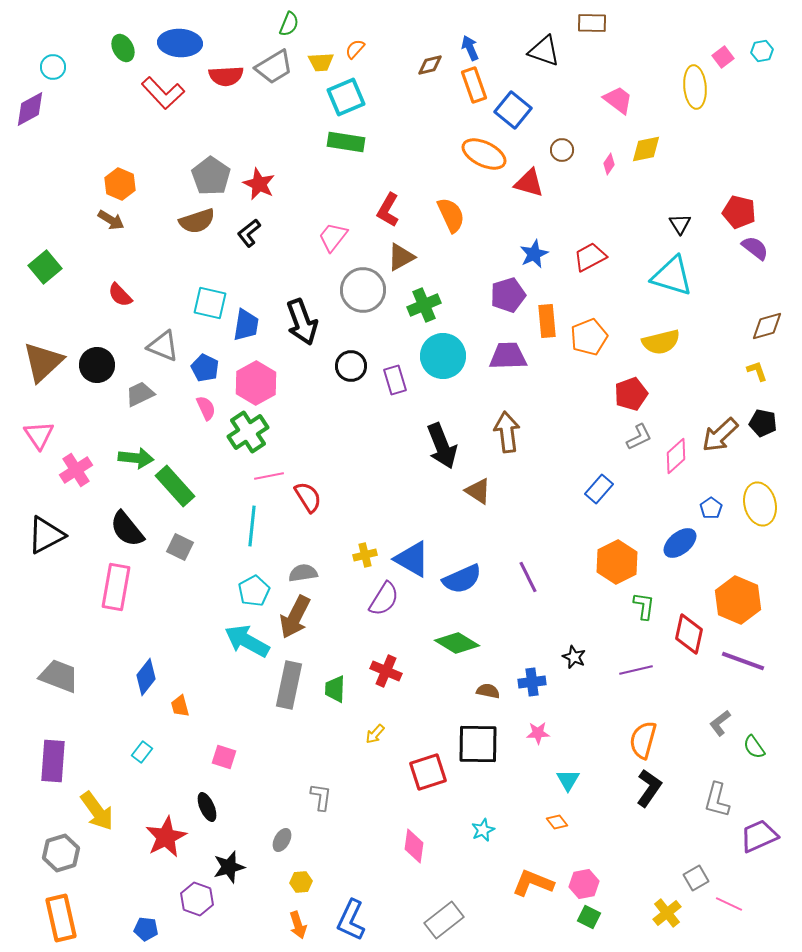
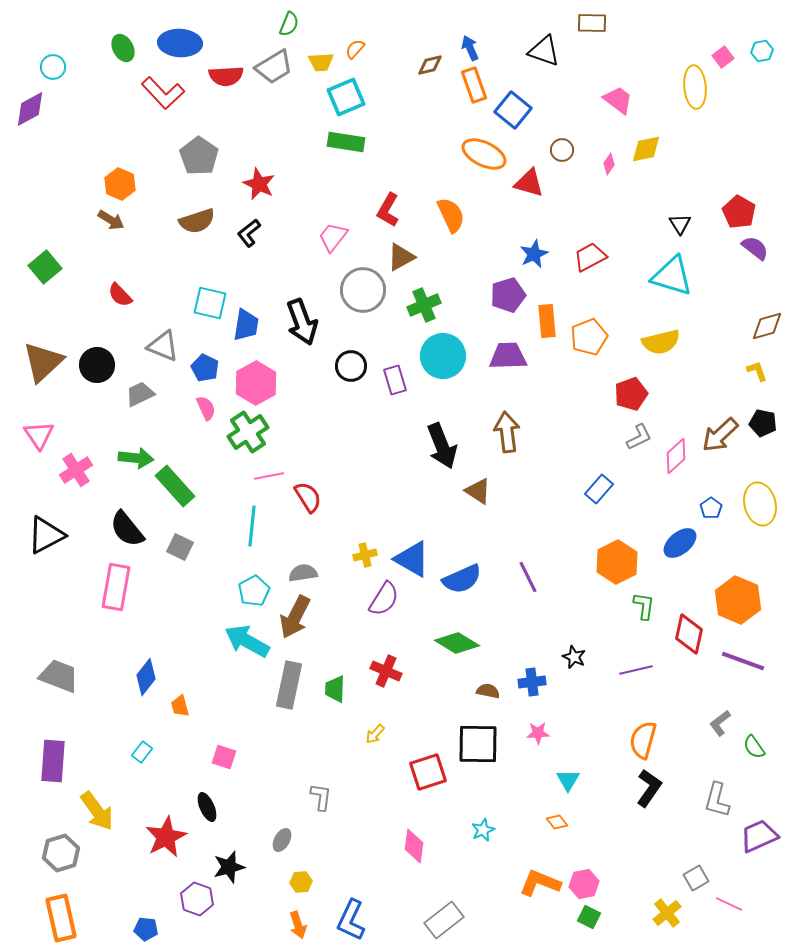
gray pentagon at (211, 176): moved 12 px left, 20 px up
red pentagon at (739, 212): rotated 16 degrees clockwise
orange L-shape at (533, 883): moved 7 px right
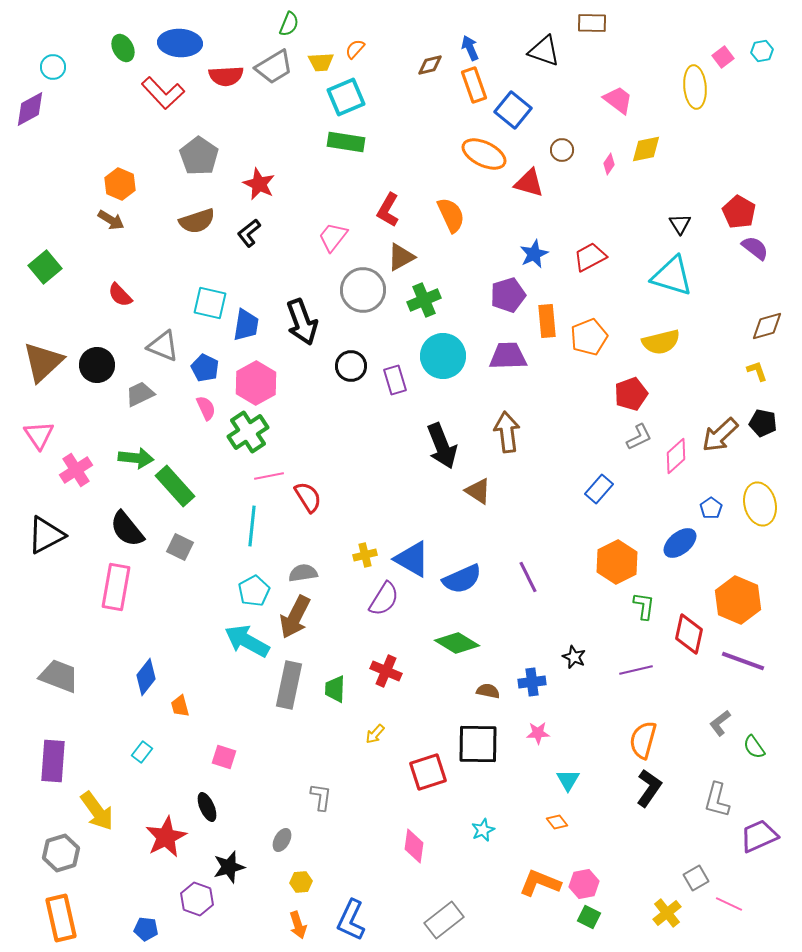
green cross at (424, 305): moved 5 px up
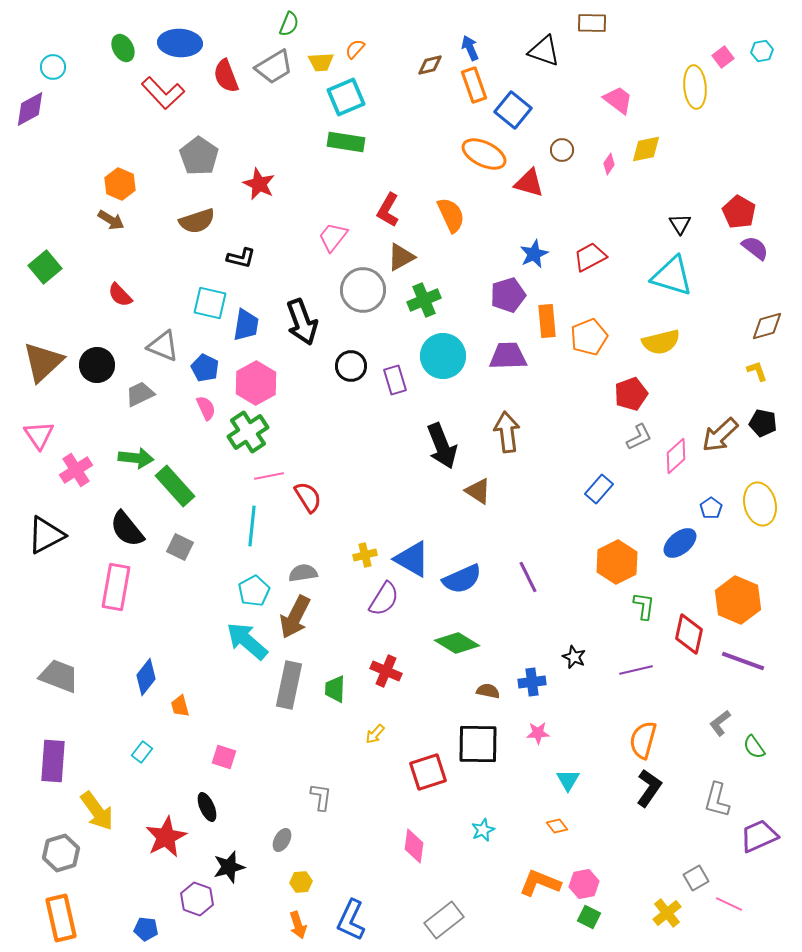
red semicircle at (226, 76): rotated 72 degrees clockwise
black L-shape at (249, 233): moved 8 px left, 25 px down; rotated 128 degrees counterclockwise
cyan arrow at (247, 641): rotated 12 degrees clockwise
orange diamond at (557, 822): moved 4 px down
